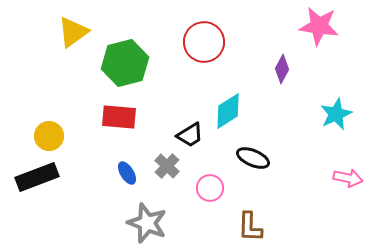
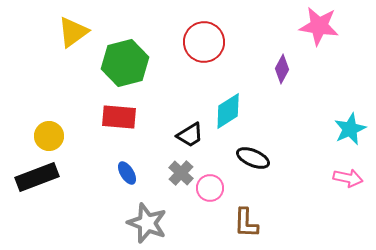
cyan star: moved 14 px right, 15 px down
gray cross: moved 14 px right, 7 px down
brown L-shape: moved 4 px left, 4 px up
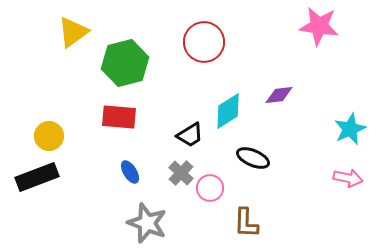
purple diamond: moved 3 px left, 26 px down; rotated 56 degrees clockwise
blue ellipse: moved 3 px right, 1 px up
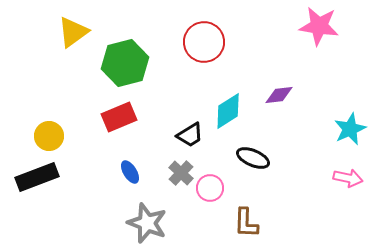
red rectangle: rotated 28 degrees counterclockwise
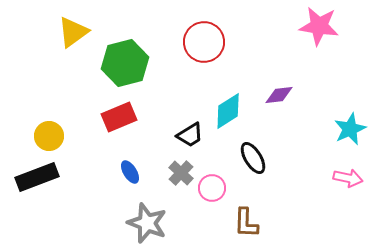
black ellipse: rotated 36 degrees clockwise
pink circle: moved 2 px right
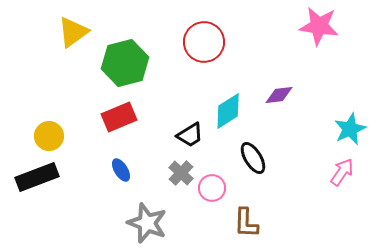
blue ellipse: moved 9 px left, 2 px up
pink arrow: moved 6 px left, 6 px up; rotated 68 degrees counterclockwise
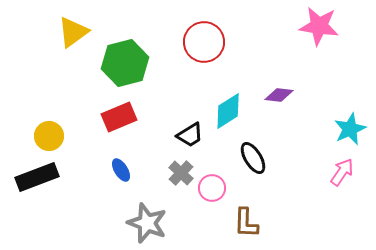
purple diamond: rotated 12 degrees clockwise
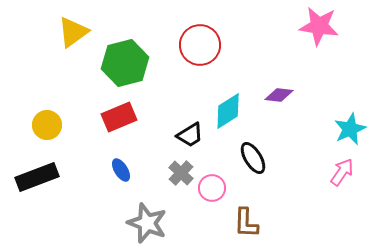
red circle: moved 4 px left, 3 px down
yellow circle: moved 2 px left, 11 px up
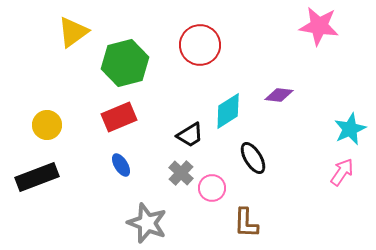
blue ellipse: moved 5 px up
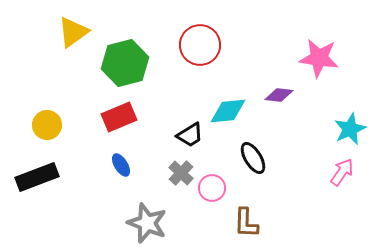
pink star: moved 32 px down
cyan diamond: rotated 27 degrees clockwise
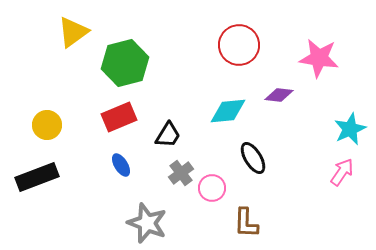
red circle: moved 39 px right
black trapezoid: moved 22 px left; rotated 28 degrees counterclockwise
gray cross: rotated 10 degrees clockwise
